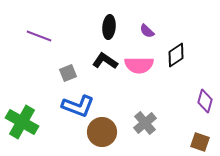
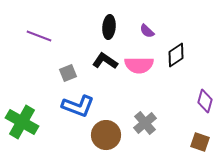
brown circle: moved 4 px right, 3 px down
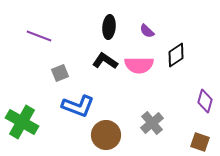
gray square: moved 8 px left
gray cross: moved 7 px right
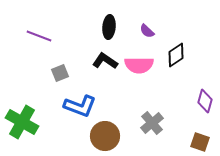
blue L-shape: moved 2 px right
brown circle: moved 1 px left, 1 px down
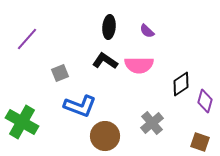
purple line: moved 12 px left, 3 px down; rotated 70 degrees counterclockwise
black diamond: moved 5 px right, 29 px down
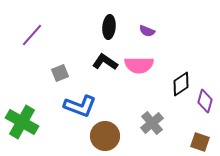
purple semicircle: rotated 21 degrees counterclockwise
purple line: moved 5 px right, 4 px up
black L-shape: moved 1 px down
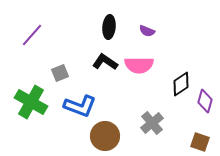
green cross: moved 9 px right, 20 px up
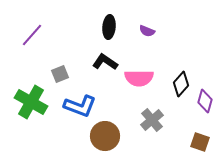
pink semicircle: moved 13 px down
gray square: moved 1 px down
black diamond: rotated 15 degrees counterclockwise
gray cross: moved 3 px up
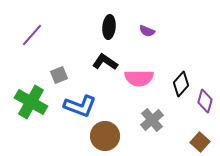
gray square: moved 1 px left, 1 px down
brown square: rotated 24 degrees clockwise
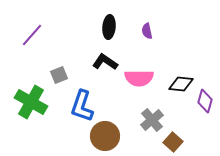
purple semicircle: rotated 56 degrees clockwise
black diamond: rotated 55 degrees clockwise
blue L-shape: moved 2 px right; rotated 88 degrees clockwise
brown square: moved 27 px left
